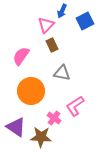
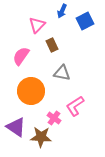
pink triangle: moved 9 px left
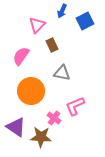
pink L-shape: rotated 10 degrees clockwise
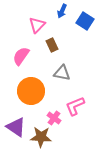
blue square: rotated 30 degrees counterclockwise
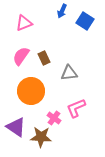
pink triangle: moved 13 px left, 2 px up; rotated 24 degrees clockwise
brown rectangle: moved 8 px left, 13 px down
gray triangle: moved 7 px right; rotated 18 degrees counterclockwise
pink L-shape: moved 1 px right, 2 px down
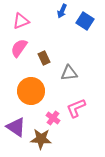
pink triangle: moved 3 px left, 2 px up
pink semicircle: moved 2 px left, 8 px up
pink cross: moved 1 px left
brown star: moved 2 px down
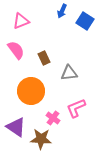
pink semicircle: moved 3 px left, 2 px down; rotated 108 degrees clockwise
